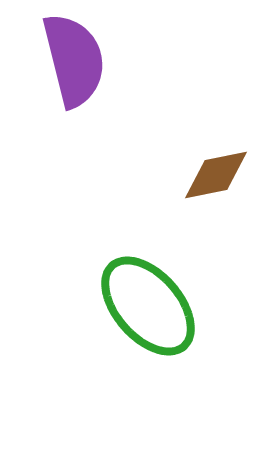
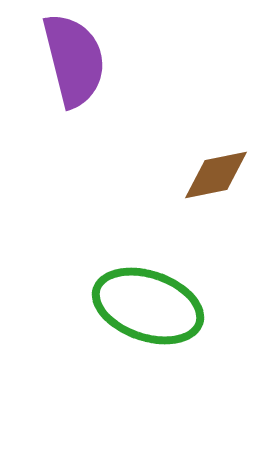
green ellipse: rotated 30 degrees counterclockwise
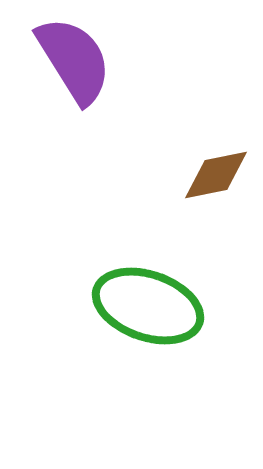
purple semicircle: rotated 18 degrees counterclockwise
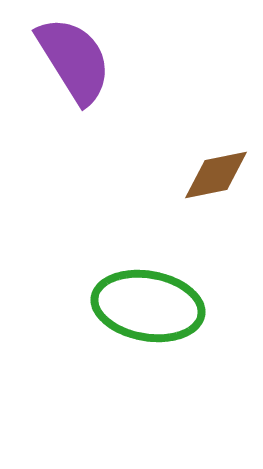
green ellipse: rotated 9 degrees counterclockwise
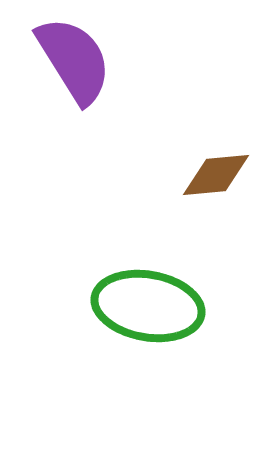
brown diamond: rotated 6 degrees clockwise
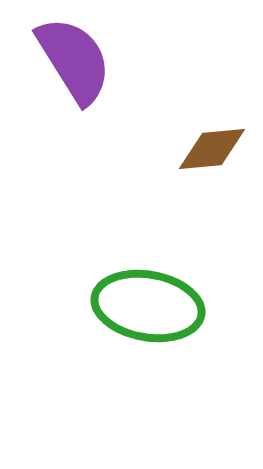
brown diamond: moved 4 px left, 26 px up
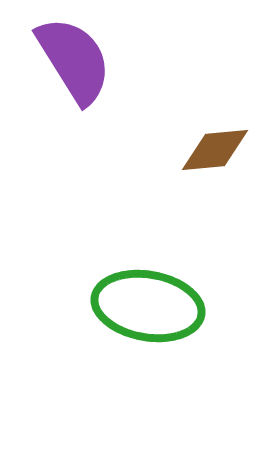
brown diamond: moved 3 px right, 1 px down
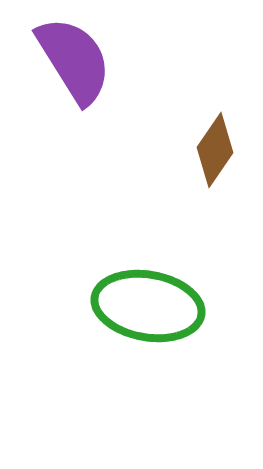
brown diamond: rotated 50 degrees counterclockwise
